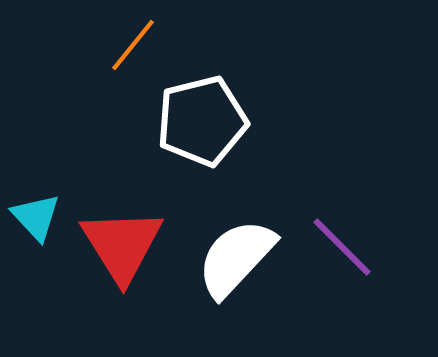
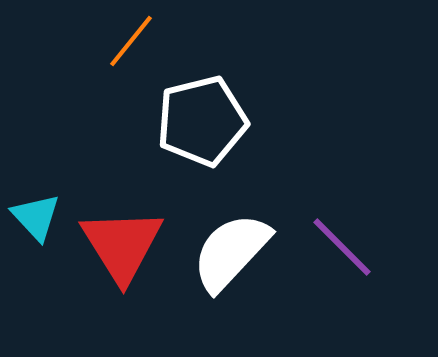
orange line: moved 2 px left, 4 px up
white semicircle: moved 5 px left, 6 px up
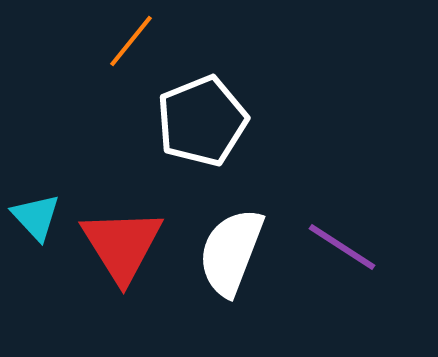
white pentagon: rotated 8 degrees counterclockwise
purple line: rotated 12 degrees counterclockwise
white semicircle: rotated 22 degrees counterclockwise
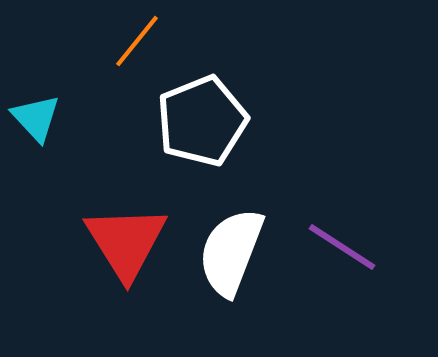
orange line: moved 6 px right
cyan triangle: moved 99 px up
red triangle: moved 4 px right, 3 px up
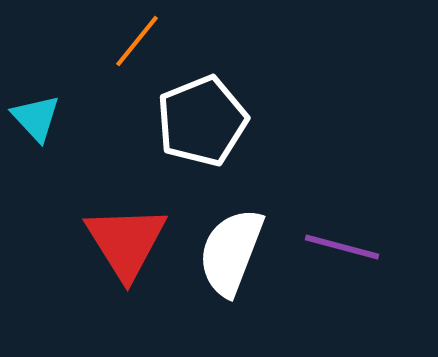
purple line: rotated 18 degrees counterclockwise
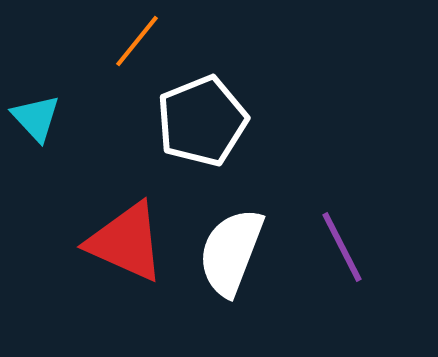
red triangle: rotated 34 degrees counterclockwise
purple line: rotated 48 degrees clockwise
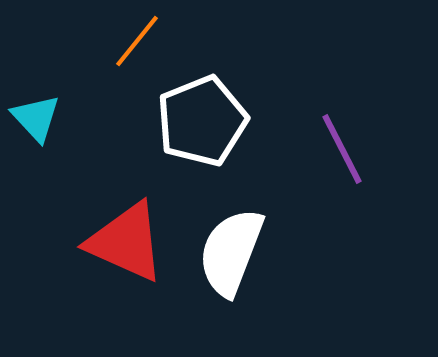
purple line: moved 98 px up
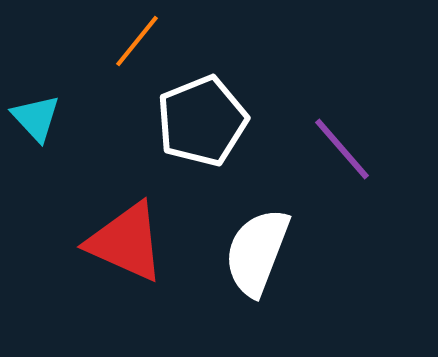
purple line: rotated 14 degrees counterclockwise
white semicircle: moved 26 px right
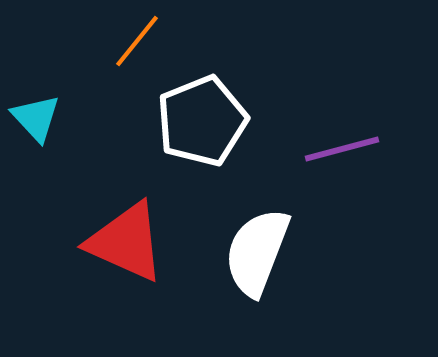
purple line: rotated 64 degrees counterclockwise
